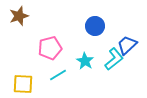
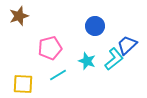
cyan star: moved 2 px right; rotated 12 degrees counterclockwise
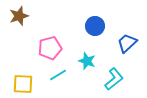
blue trapezoid: moved 2 px up
cyan L-shape: moved 20 px down
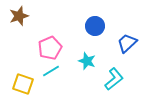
pink pentagon: rotated 10 degrees counterclockwise
cyan line: moved 7 px left, 4 px up
yellow square: rotated 15 degrees clockwise
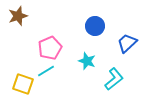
brown star: moved 1 px left
cyan line: moved 5 px left
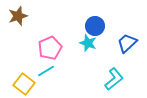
cyan star: moved 1 px right, 18 px up
yellow square: moved 1 px right; rotated 20 degrees clockwise
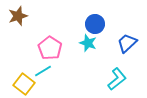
blue circle: moved 2 px up
pink pentagon: rotated 15 degrees counterclockwise
cyan line: moved 3 px left
cyan L-shape: moved 3 px right
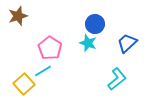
yellow square: rotated 10 degrees clockwise
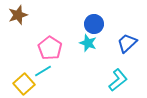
brown star: moved 1 px up
blue circle: moved 1 px left
cyan L-shape: moved 1 px right, 1 px down
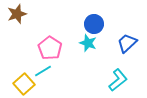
brown star: moved 1 px left, 1 px up
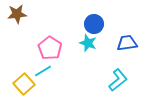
brown star: rotated 12 degrees clockwise
blue trapezoid: rotated 35 degrees clockwise
